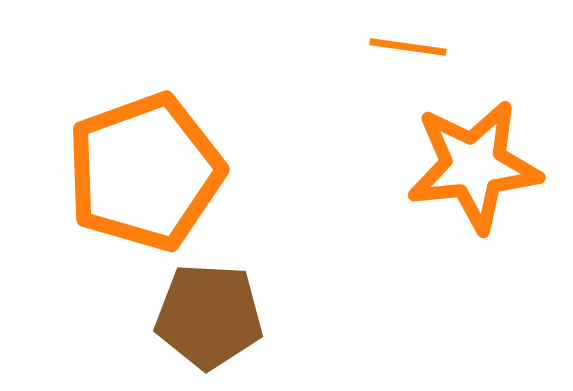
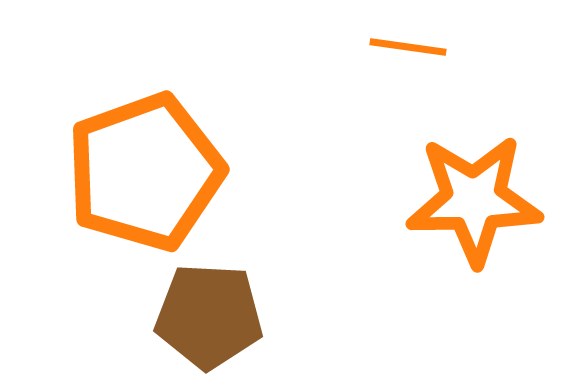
orange star: moved 34 px down; rotated 5 degrees clockwise
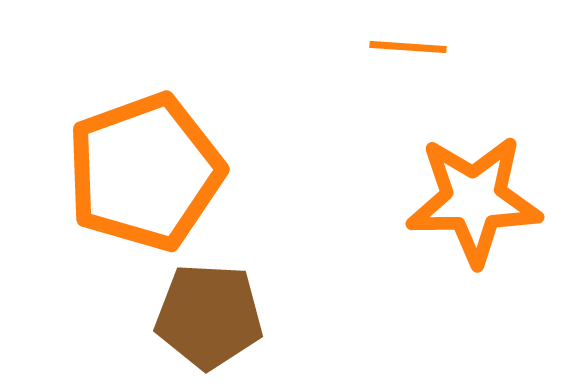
orange line: rotated 4 degrees counterclockwise
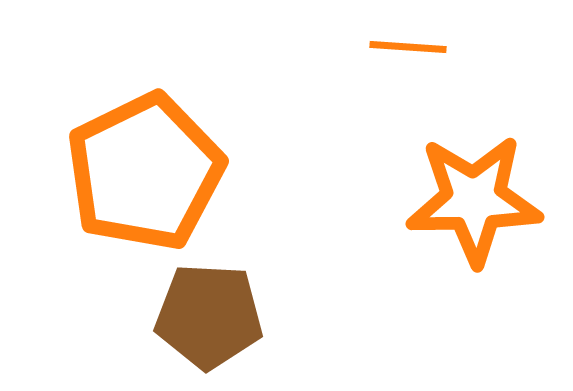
orange pentagon: rotated 6 degrees counterclockwise
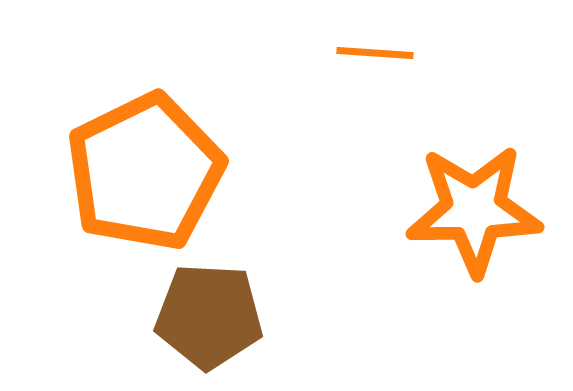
orange line: moved 33 px left, 6 px down
orange star: moved 10 px down
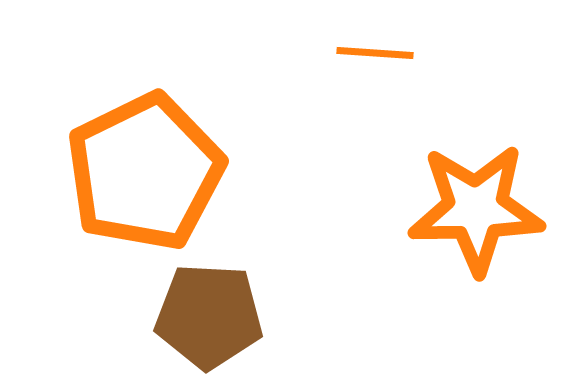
orange star: moved 2 px right, 1 px up
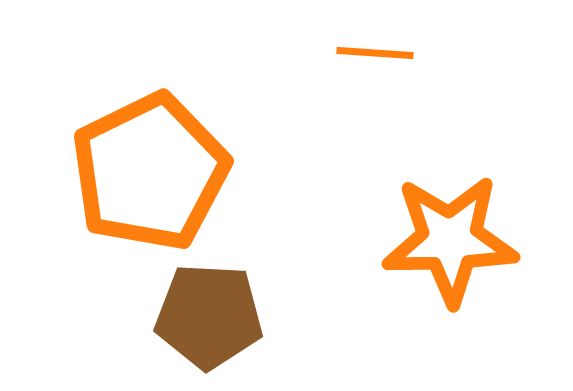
orange pentagon: moved 5 px right
orange star: moved 26 px left, 31 px down
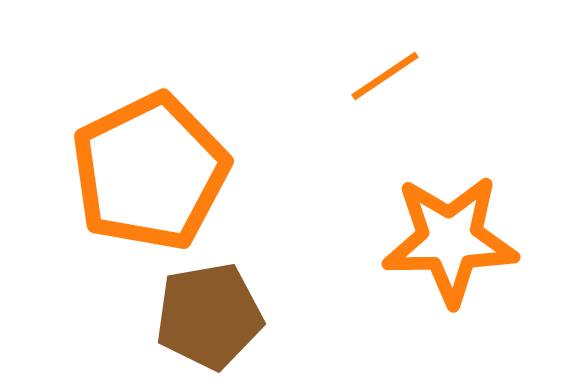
orange line: moved 10 px right, 23 px down; rotated 38 degrees counterclockwise
brown pentagon: rotated 13 degrees counterclockwise
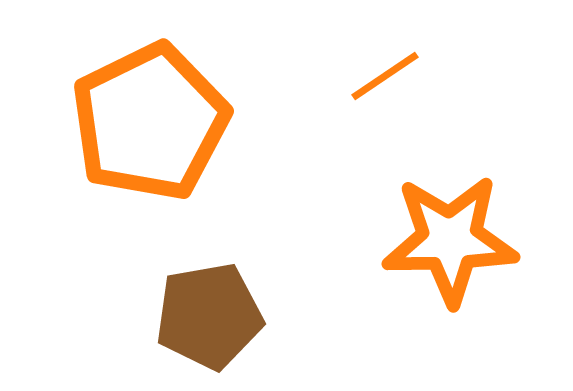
orange pentagon: moved 50 px up
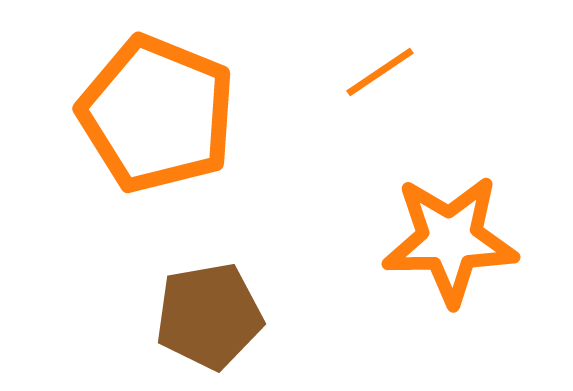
orange line: moved 5 px left, 4 px up
orange pentagon: moved 7 px right, 8 px up; rotated 24 degrees counterclockwise
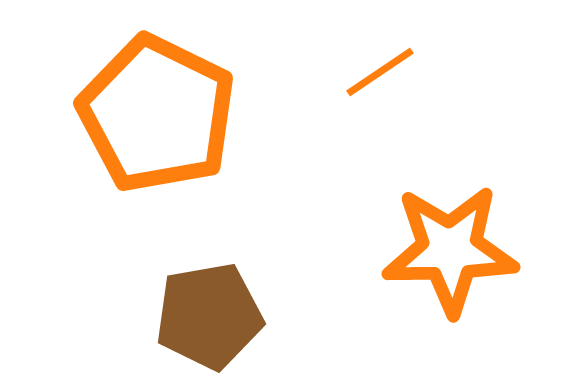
orange pentagon: rotated 4 degrees clockwise
orange star: moved 10 px down
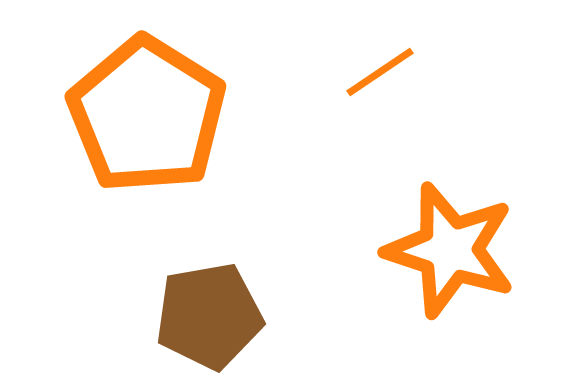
orange pentagon: moved 10 px left, 1 px down; rotated 6 degrees clockwise
orange star: rotated 19 degrees clockwise
